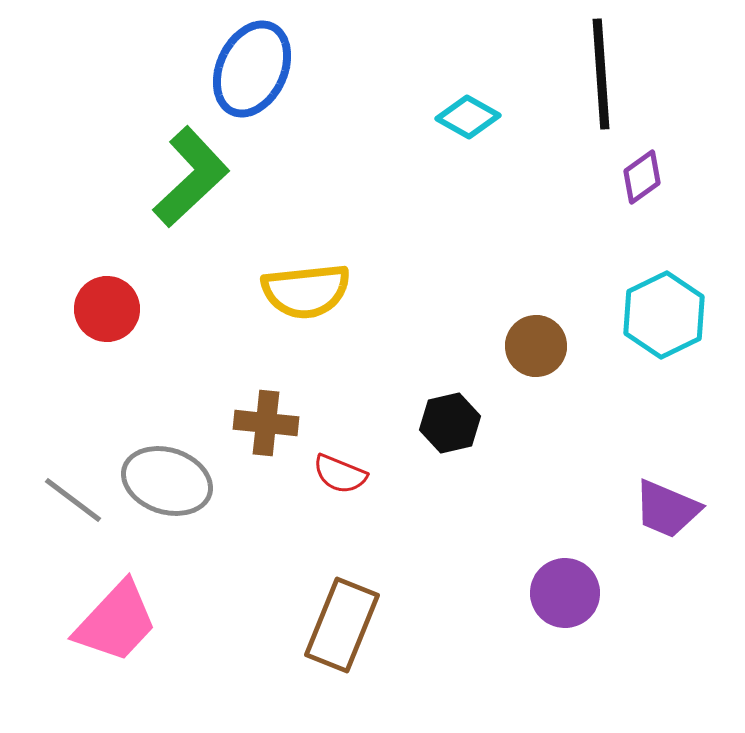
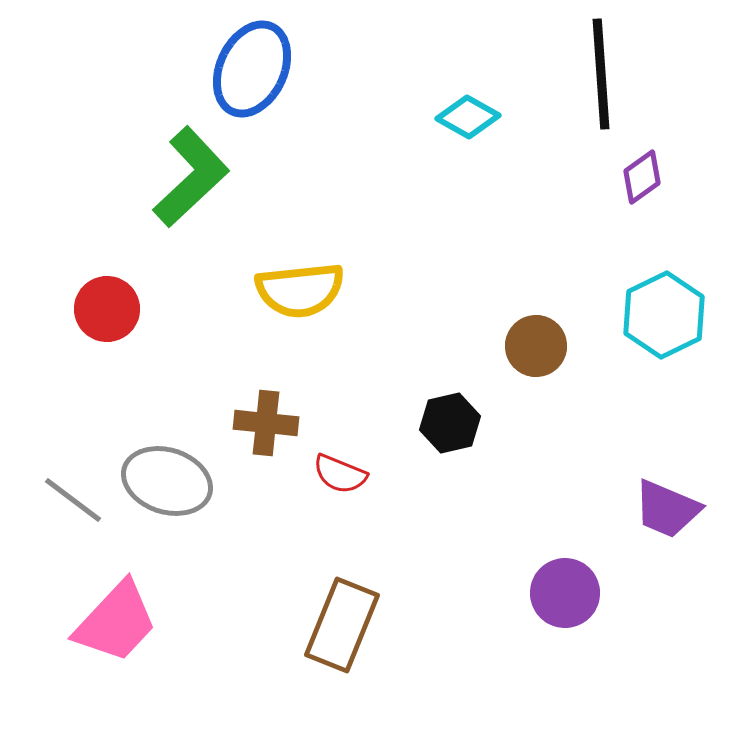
yellow semicircle: moved 6 px left, 1 px up
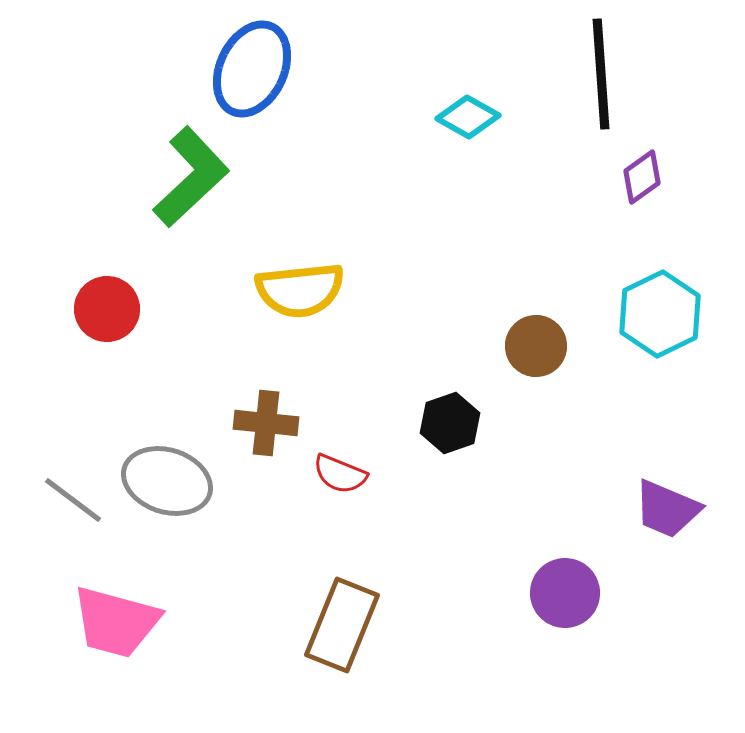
cyan hexagon: moved 4 px left, 1 px up
black hexagon: rotated 6 degrees counterclockwise
pink trapezoid: rotated 62 degrees clockwise
